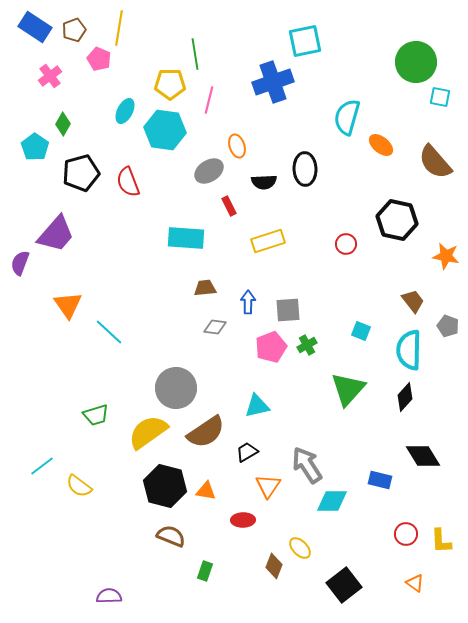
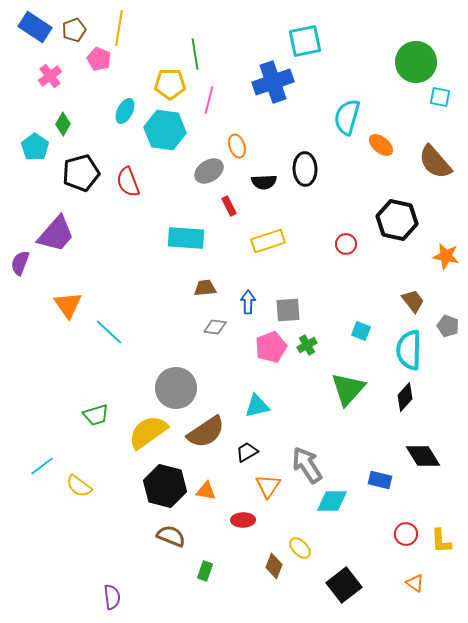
purple semicircle at (109, 596): moved 3 px right, 1 px down; rotated 85 degrees clockwise
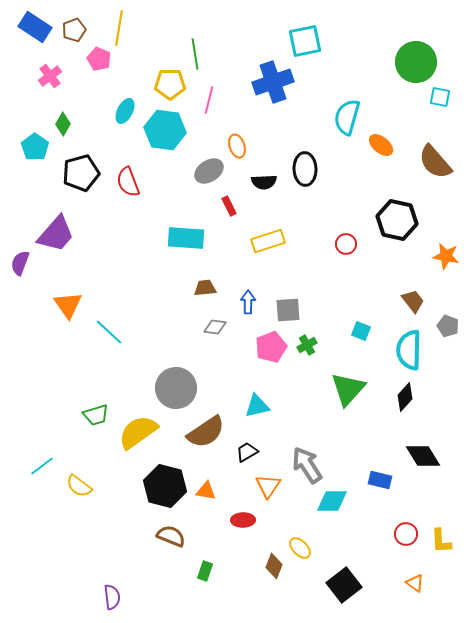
yellow semicircle at (148, 432): moved 10 px left
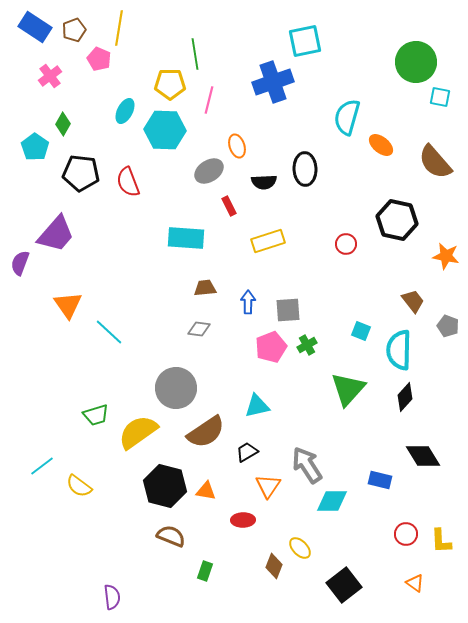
cyan hexagon at (165, 130): rotated 6 degrees counterclockwise
black pentagon at (81, 173): rotated 21 degrees clockwise
gray diamond at (215, 327): moved 16 px left, 2 px down
cyan semicircle at (409, 350): moved 10 px left
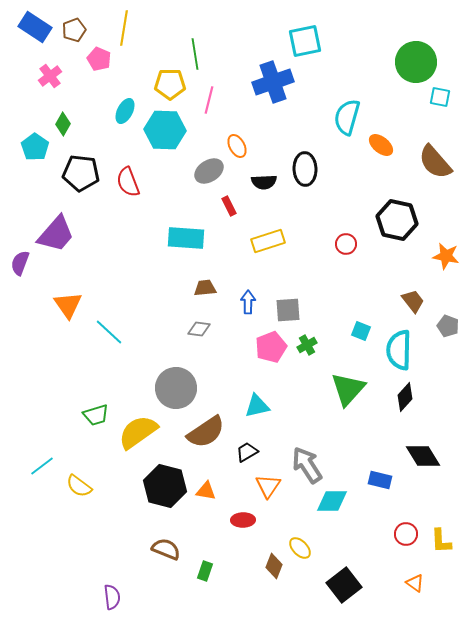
yellow line at (119, 28): moved 5 px right
orange ellipse at (237, 146): rotated 10 degrees counterclockwise
brown semicircle at (171, 536): moved 5 px left, 13 px down
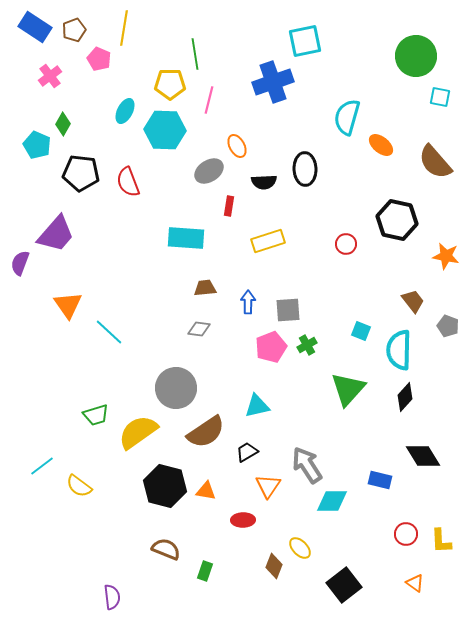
green circle at (416, 62): moved 6 px up
cyan pentagon at (35, 147): moved 2 px right, 2 px up; rotated 12 degrees counterclockwise
red rectangle at (229, 206): rotated 36 degrees clockwise
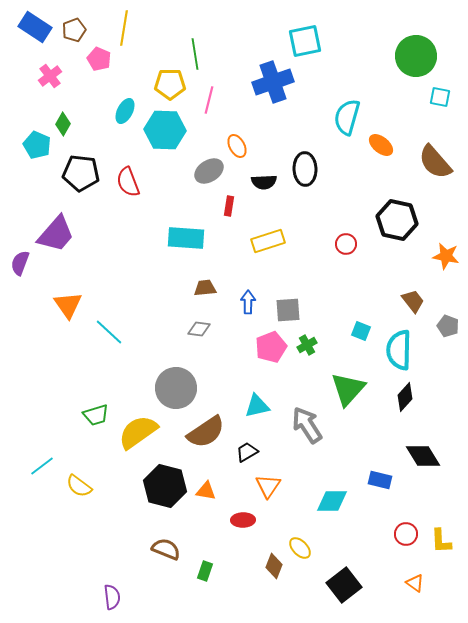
gray arrow at (307, 465): moved 40 px up
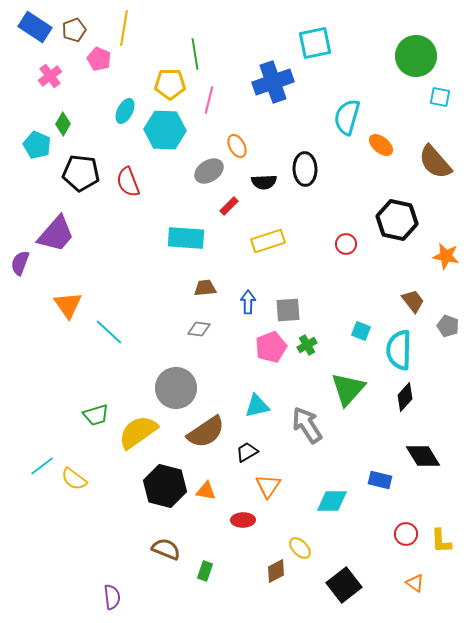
cyan square at (305, 41): moved 10 px right, 2 px down
red rectangle at (229, 206): rotated 36 degrees clockwise
yellow semicircle at (79, 486): moved 5 px left, 7 px up
brown diamond at (274, 566): moved 2 px right, 5 px down; rotated 40 degrees clockwise
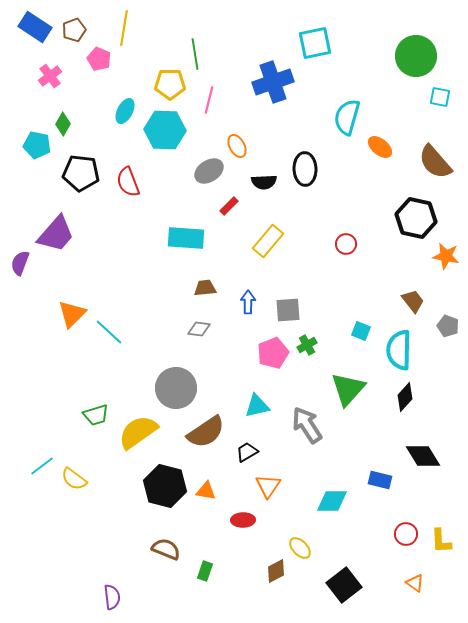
cyan pentagon at (37, 145): rotated 12 degrees counterclockwise
orange ellipse at (381, 145): moved 1 px left, 2 px down
black hexagon at (397, 220): moved 19 px right, 2 px up
yellow rectangle at (268, 241): rotated 32 degrees counterclockwise
orange triangle at (68, 305): moved 4 px right, 9 px down; rotated 20 degrees clockwise
pink pentagon at (271, 347): moved 2 px right, 6 px down
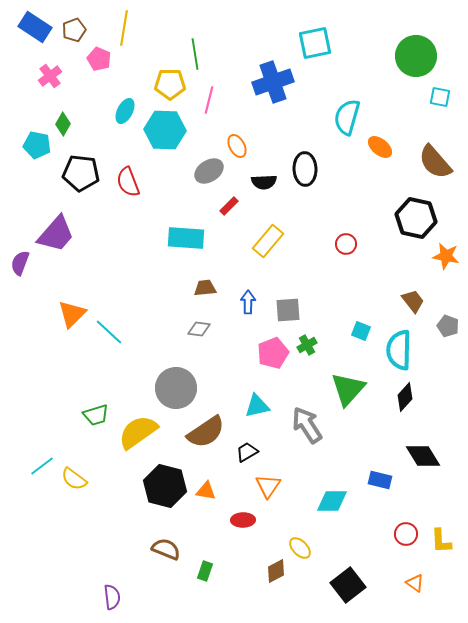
black square at (344, 585): moved 4 px right
